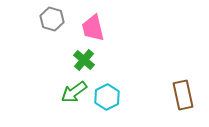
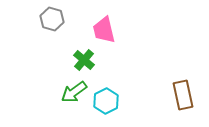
pink trapezoid: moved 11 px right, 2 px down
cyan hexagon: moved 1 px left, 4 px down
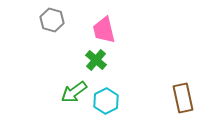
gray hexagon: moved 1 px down
green cross: moved 12 px right
brown rectangle: moved 3 px down
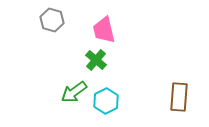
brown rectangle: moved 4 px left, 1 px up; rotated 16 degrees clockwise
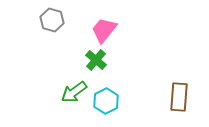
pink trapezoid: rotated 52 degrees clockwise
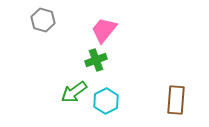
gray hexagon: moved 9 px left
green cross: rotated 30 degrees clockwise
brown rectangle: moved 3 px left, 3 px down
